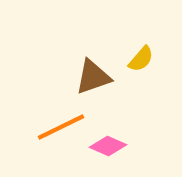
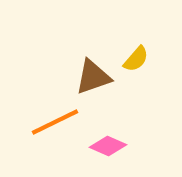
yellow semicircle: moved 5 px left
orange line: moved 6 px left, 5 px up
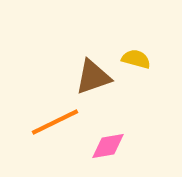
yellow semicircle: rotated 116 degrees counterclockwise
pink diamond: rotated 33 degrees counterclockwise
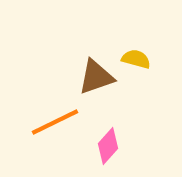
brown triangle: moved 3 px right
pink diamond: rotated 39 degrees counterclockwise
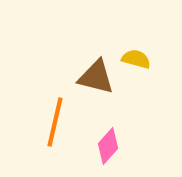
brown triangle: rotated 33 degrees clockwise
orange line: rotated 51 degrees counterclockwise
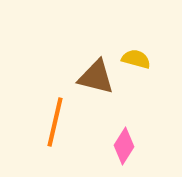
pink diamond: moved 16 px right; rotated 9 degrees counterclockwise
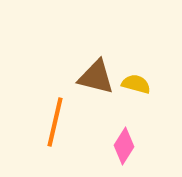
yellow semicircle: moved 25 px down
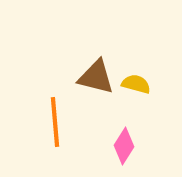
orange line: rotated 18 degrees counterclockwise
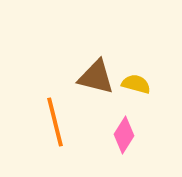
orange line: rotated 9 degrees counterclockwise
pink diamond: moved 11 px up
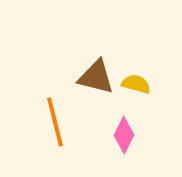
pink diamond: rotated 6 degrees counterclockwise
